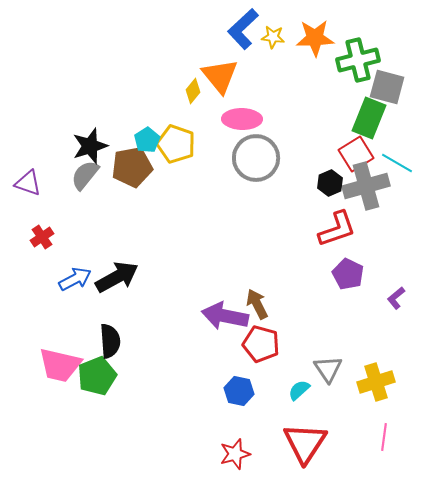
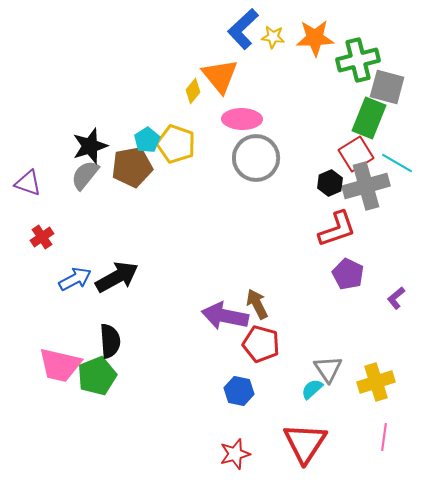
cyan semicircle: moved 13 px right, 1 px up
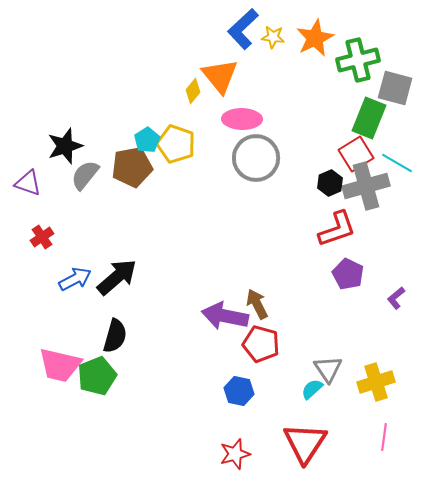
orange star: rotated 24 degrees counterclockwise
gray square: moved 8 px right, 1 px down
black star: moved 25 px left
black arrow: rotated 12 degrees counterclockwise
black semicircle: moved 5 px right, 5 px up; rotated 20 degrees clockwise
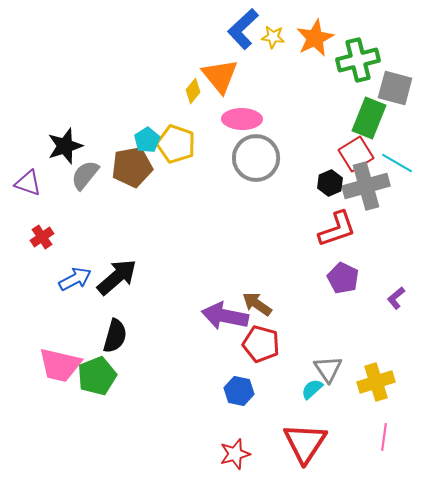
purple pentagon: moved 5 px left, 4 px down
brown arrow: rotated 28 degrees counterclockwise
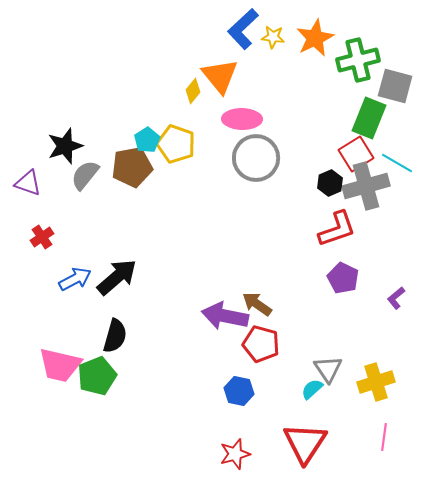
gray square: moved 2 px up
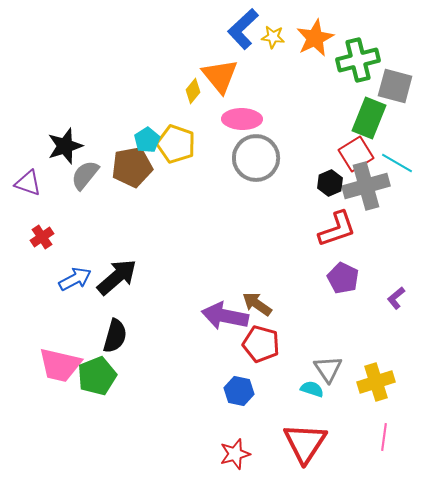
cyan semicircle: rotated 60 degrees clockwise
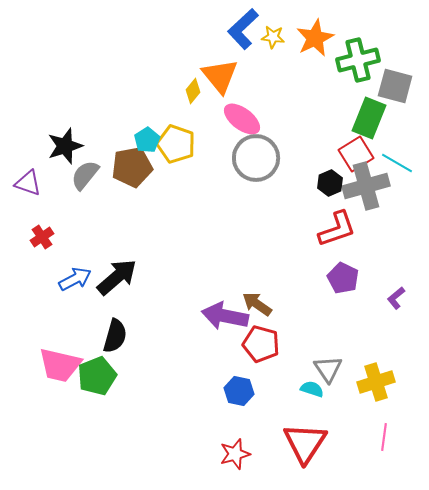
pink ellipse: rotated 36 degrees clockwise
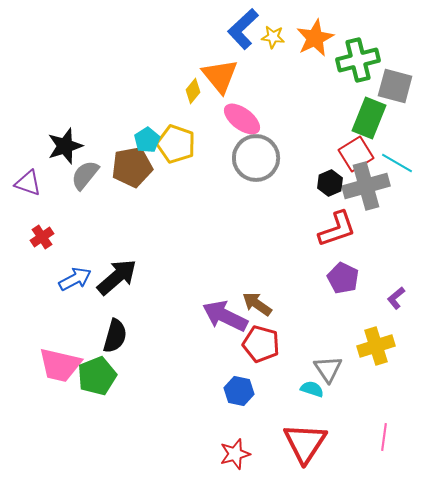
purple arrow: rotated 15 degrees clockwise
yellow cross: moved 36 px up
